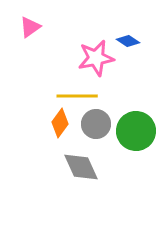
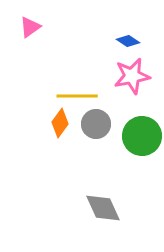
pink star: moved 36 px right, 18 px down
green circle: moved 6 px right, 5 px down
gray diamond: moved 22 px right, 41 px down
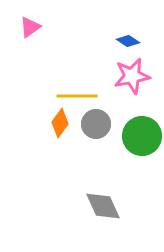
gray diamond: moved 2 px up
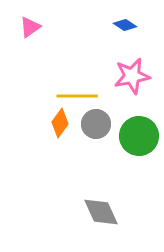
blue diamond: moved 3 px left, 16 px up
green circle: moved 3 px left
gray diamond: moved 2 px left, 6 px down
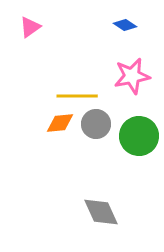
orange diamond: rotated 48 degrees clockwise
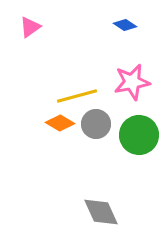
pink star: moved 6 px down
yellow line: rotated 15 degrees counterclockwise
orange diamond: rotated 36 degrees clockwise
green circle: moved 1 px up
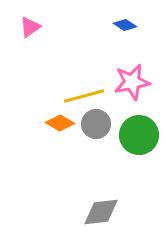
yellow line: moved 7 px right
gray diamond: rotated 72 degrees counterclockwise
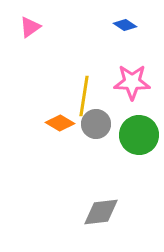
pink star: rotated 12 degrees clockwise
yellow line: rotated 66 degrees counterclockwise
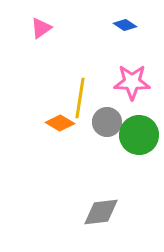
pink triangle: moved 11 px right, 1 px down
yellow line: moved 4 px left, 2 px down
gray circle: moved 11 px right, 2 px up
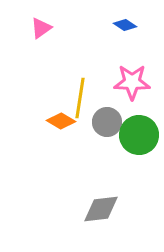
orange diamond: moved 1 px right, 2 px up
gray diamond: moved 3 px up
